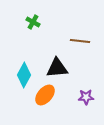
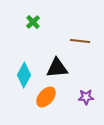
green cross: rotated 16 degrees clockwise
orange ellipse: moved 1 px right, 2 px down
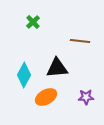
orange ellipse: rotated 20 degrees clockwise
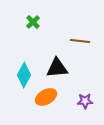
purple star: moved 1 px left, 4 px down
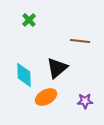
green cross: moved 4 px left, 2 px up
black triangle: rotated 35 degrees counterclockwise
cyan diamond: rotated 30 degrees counterclockwise
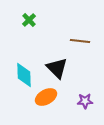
black triangle: rotated 35 degrees counterclockwise
